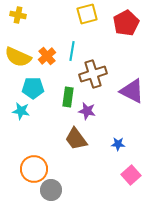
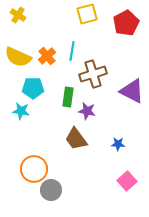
yellow cross: rotated 21 degrees clockwise
pink square: moved 4 px left, 6 px down
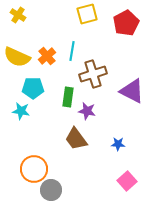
yellow semicircle: moved 1 px left
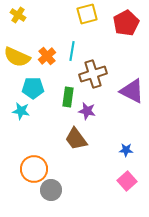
blue star: moved 8 px right, 6 px down
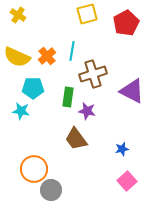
blue star: moved 4 px left, 1 px up; rotated 16 degrees counterclockwise
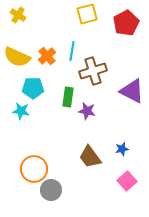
brown cross: moved 3 px up
brown trapezoid: moved 14 px right, 18 px down
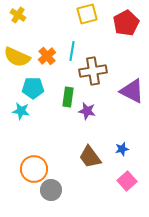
brown cross: rotated 8 degrees clockwise
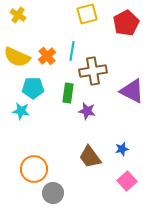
green rectangle: moved 4 px up
gray circle: moved 2 px right, 3 px down
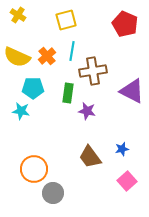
yellow square: moved 21 px left, 6 px down
red pentagon: moved 1 px left, 1 px down; rotated 20 degrees counterclockwise
